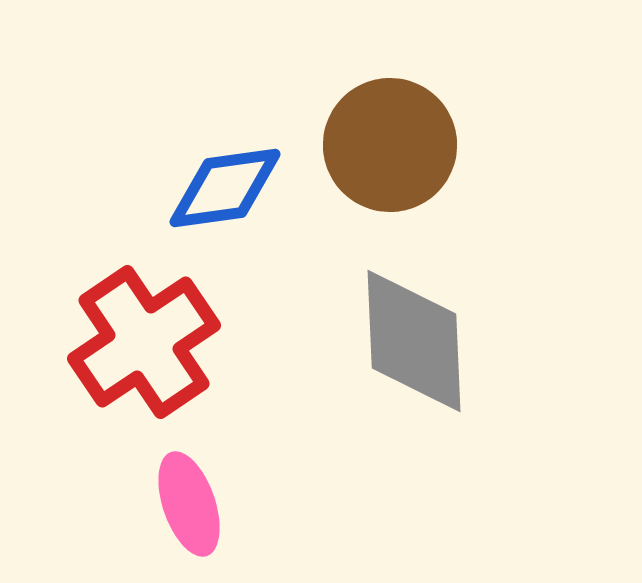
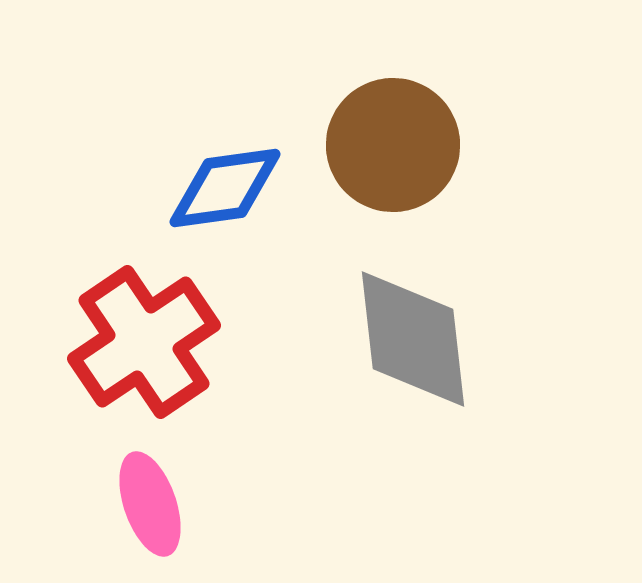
brown circle: moved 3 px right
gray diamond: moved 1 px left, 2 px up; rotated 4 degrees counterclockwise
pink ellipse: moved 39 px left
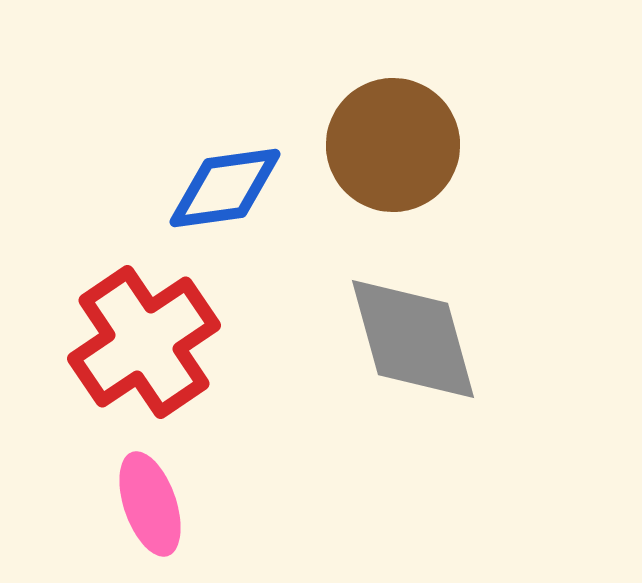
gray diamond: rotated 9 degrees counterclockwise
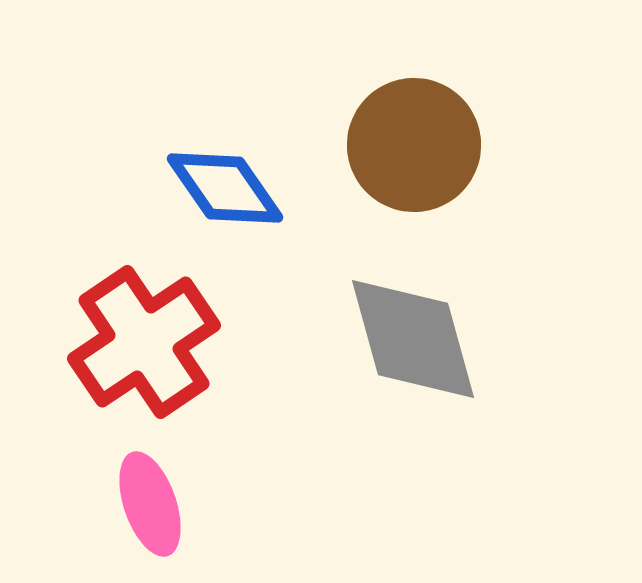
brown circle: moved 21 px right
blue diamond: rotated 63 degrees clockwise
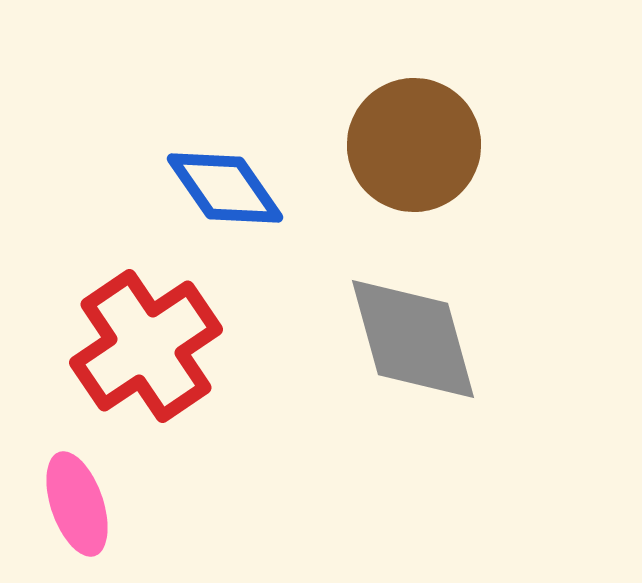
red cross: moved 2 px right, 4 px down
pink ellipse: moved 73 px left
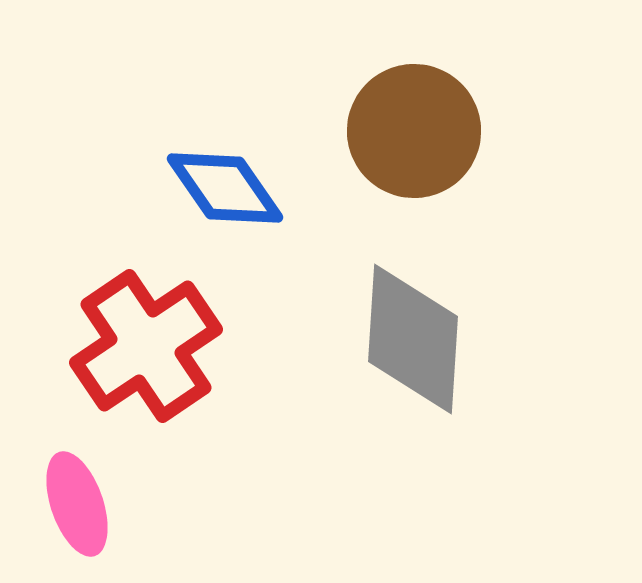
brown circle: moved 14 px up
gray diamond: rotated 19 degrees clockwise
